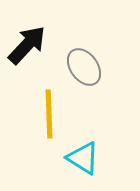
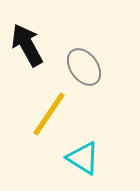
black arrow: rotated 72 degrees counterclockwise
yellow line: rotated 36 degrees clockwise
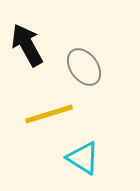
yellow line: rotated 39 degrees clockwise
